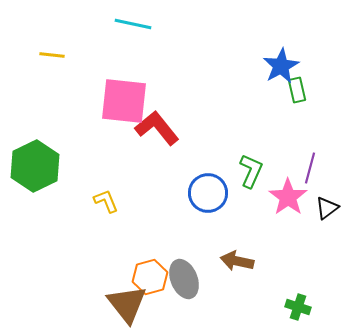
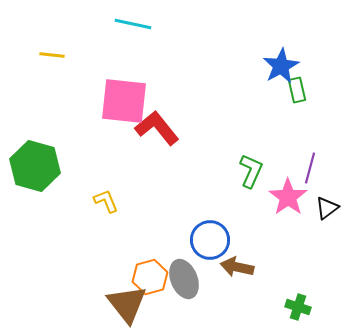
green hexagon: rotated 18 degrees counterclockwise
blue circle: moved 2 px right, 47 px down
brown arrow: moved 6 px down
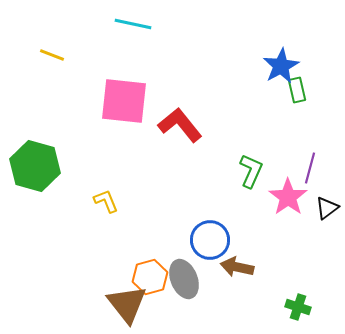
yellow line: rotated 15 degrees clockwise
red L-shape: moved 23 px right, 3 px up
